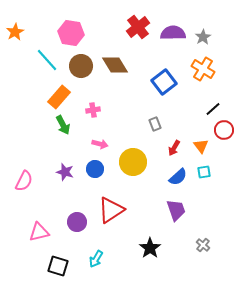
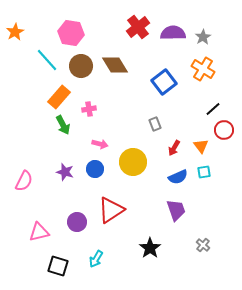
pink cross: moved 4 px left, 1 px up
blue semicircle: rotated 18 degrees clockwise
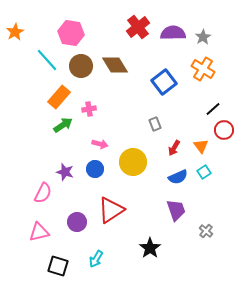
green arrow: rotated 96 degrees counterclockwise
cyan square: rotated 24 degrees counterclockwise
pink semicircle: moved 19 px right, 12 px down
gray cross: moved 3 px right, 14 px up
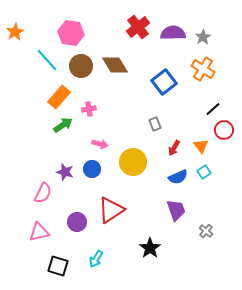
blue circle: moved 3 px left
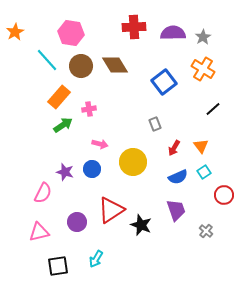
red cross: moved 4 px left; rotated 35 degrees clockwise
red circle: moved 65 px down
black star: moved 9 px left, 23 px up; rotated 15 degrees counterclockwise
black square: rotated 25 degrees counterclockwise
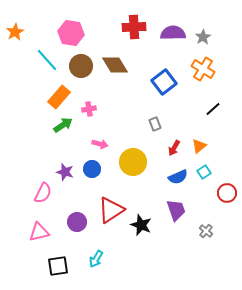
orange triangle: moved 2 px left; rotated 28 degrees clockwise
red circle: moved 3 px right, 2 px up
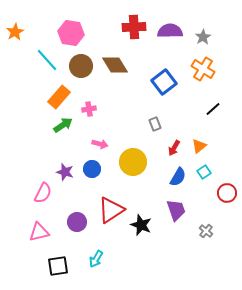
purple semicircle: moved 3 px left, 2 px up
blue semicircle: rotated 36 degrees counterclockwise
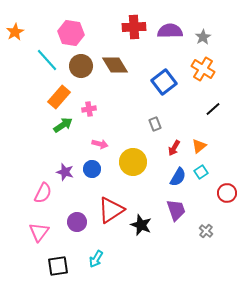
cyan square: moved 3 px left
pink triangle: rotated 40 degrees counterclockwise
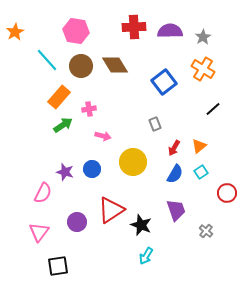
pink hexagon: moved 5 px right, 2 px up
pink arrow: moved 3 px right, 8 px up
blue semicircle: moved 3 px left, 3 px up
cyan arrow: moved 50 px right, 3 px up
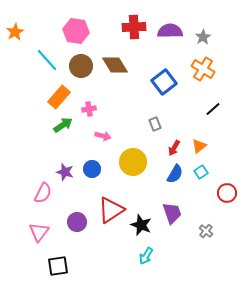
purple trapezoid: moved 4 px left, 3 px down
